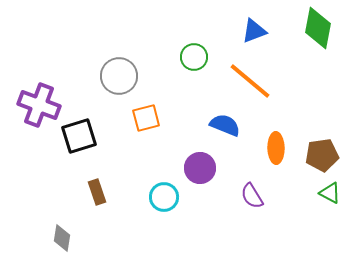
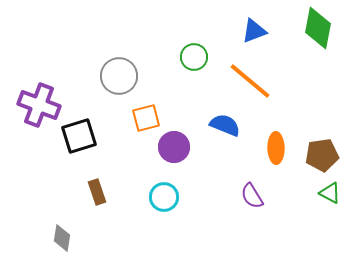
purple circle: moved 26 px left, 21 px up
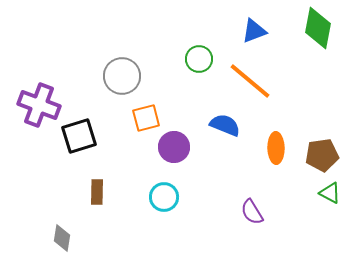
green circle: moved 5 px right, 2 px down
gray circle: moved 3 px right
brown rectangle: rotated 20 degrees clockwise
purple semicircle: moved 16 px down
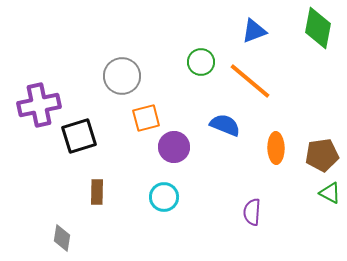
green circle: moved 2 px right, 3 px down
purple cross: rotated 33 degrees counterclockwise
purple semicircle: rotated 36 degrees clockwise
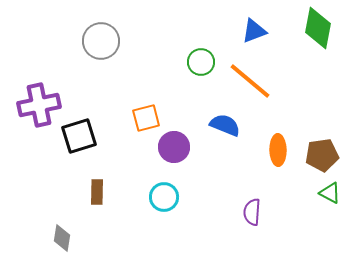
gray circle: moved 21 px left, 35 px up
orange ellipse: moved 2 px right, 2 px down
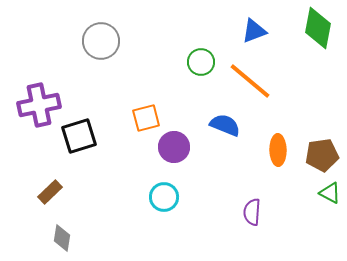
brown rectangle: moved 47 px left; rotated 45 degrees clockwise
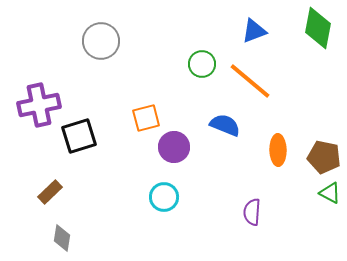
green circle: moved 1 px right, 2 px down
brown pentagon: moved 2 px right, 2 px down; rotated 20 degrees clockwise
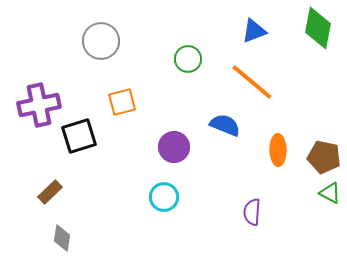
green circle: moved 14 px left, 5 px up
orange line: moved 2 px right, 1 px down
orange square: moved 24 px left, 16 px up
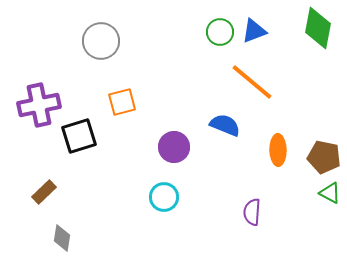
green circle: moved 32 px right, 27 px up
brown rectangle: moved 6 px left
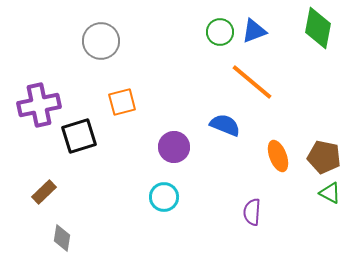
orange ellipse: moved 6 px down; rotated 20 degrees counterclockwise
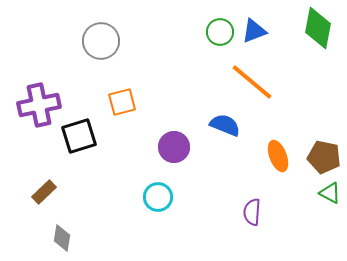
cyan circle: moved 6 px left
